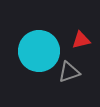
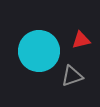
gray triangle: moved 3 px right, 4 px down
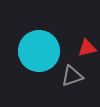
red triangle: moved 6 px right, 8 px down
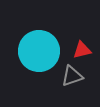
red triangle: moved 5 px left, 2 px down
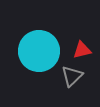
gray triangle: rotated 25 degrees counterclockwise
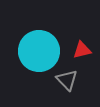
gray triangle: moved 5 px left, 4 px down; rotated 30 degrees counterclockwise
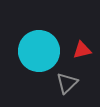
gray triangle: moved 3 px down; rotated 30 degrees clockwise
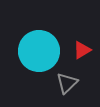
red triangle: rotated 18 degrees counterclockwise
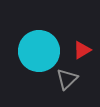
gray triangle: moved 4 px up
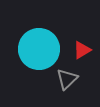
cyan circle: moved 2 px up
